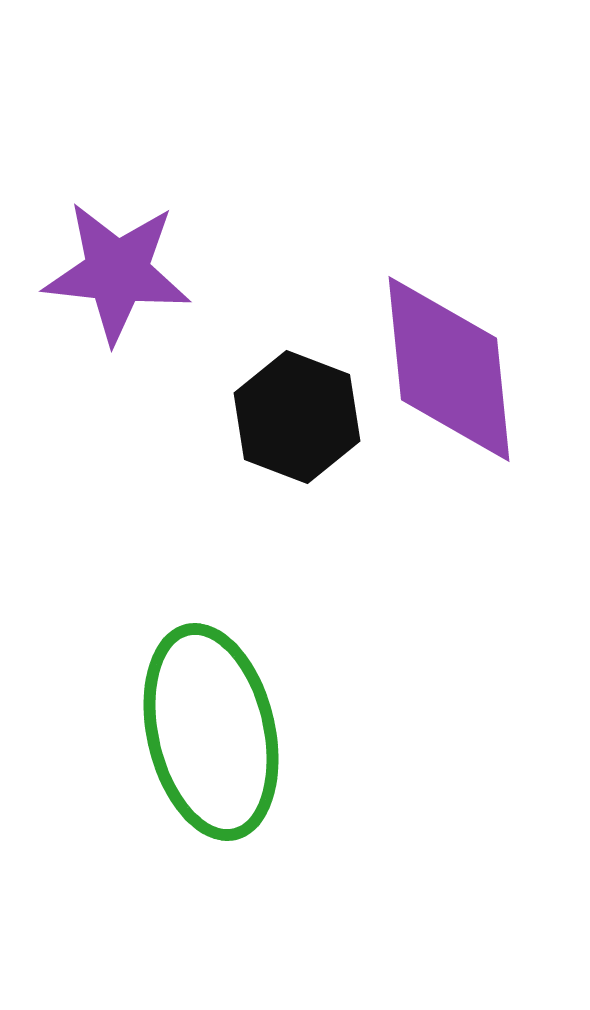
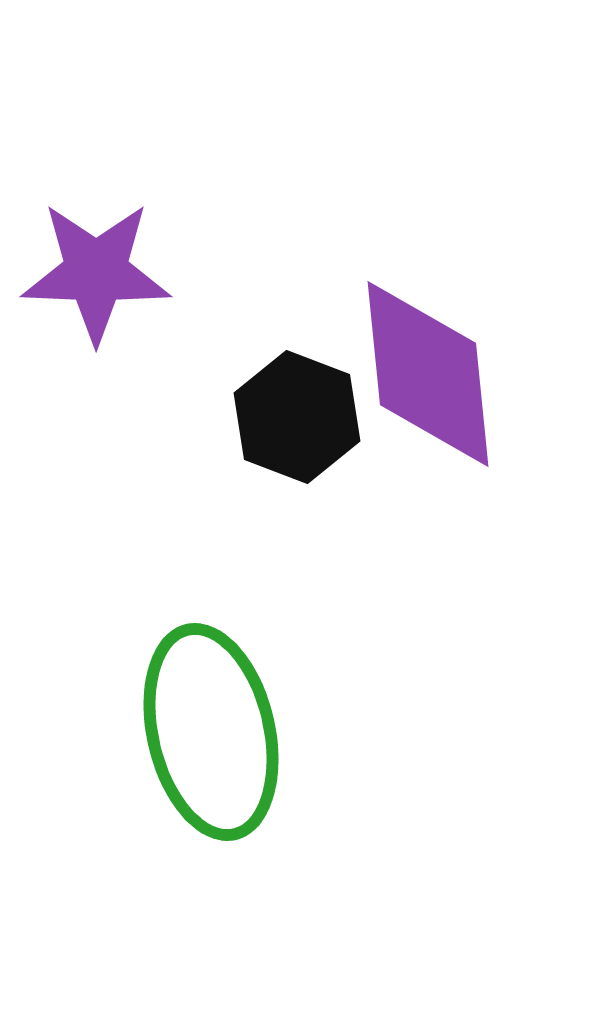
purple star: moved 21 px left; rotated 4 degrees counterclockwise
purple diamond: moved 21 px left, 5 px down
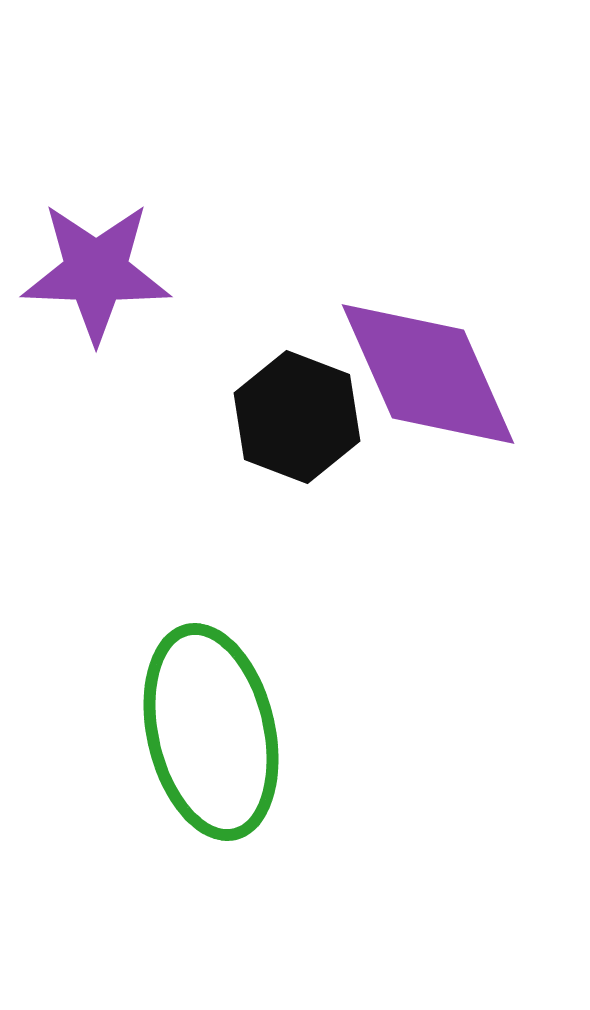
purple diamond: rotated 18 degrees counterclockwise
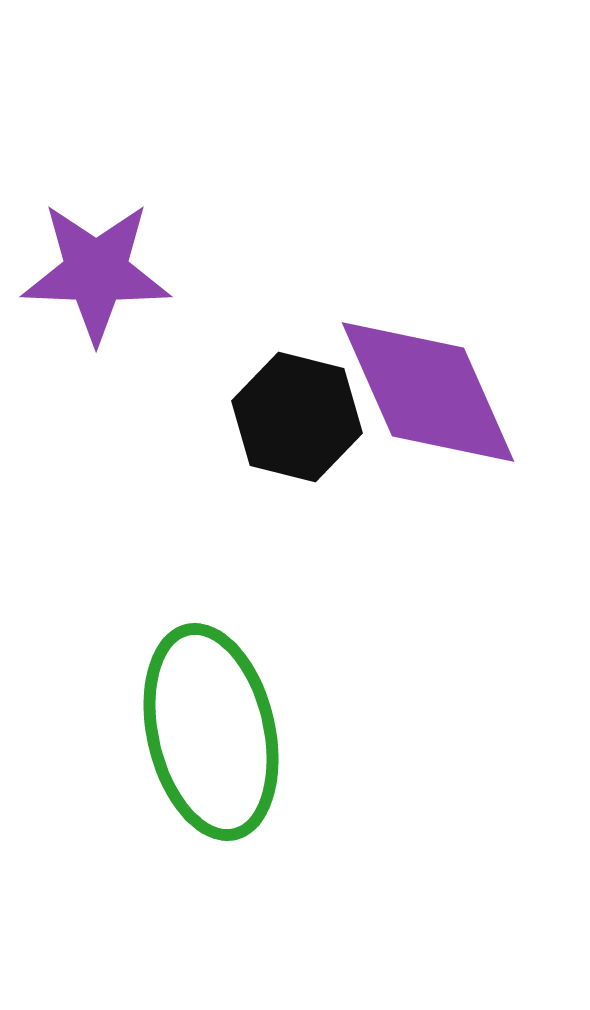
purple diamond: moved 18 px down
black hexagon: rotated 7 degrees counterclockwise
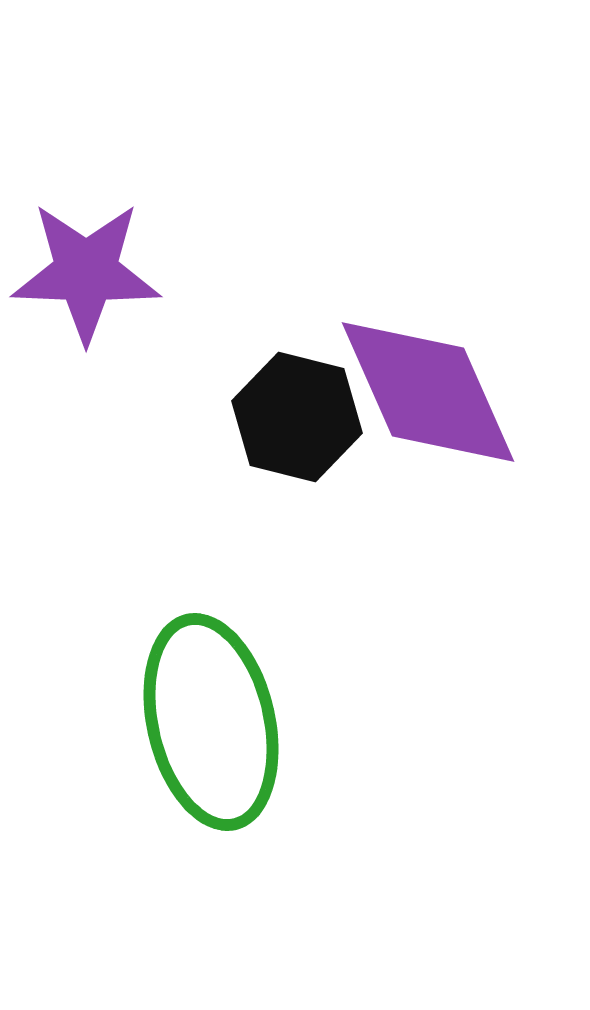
purple star: moved 10 px left
green ellipse: moved 10 px up
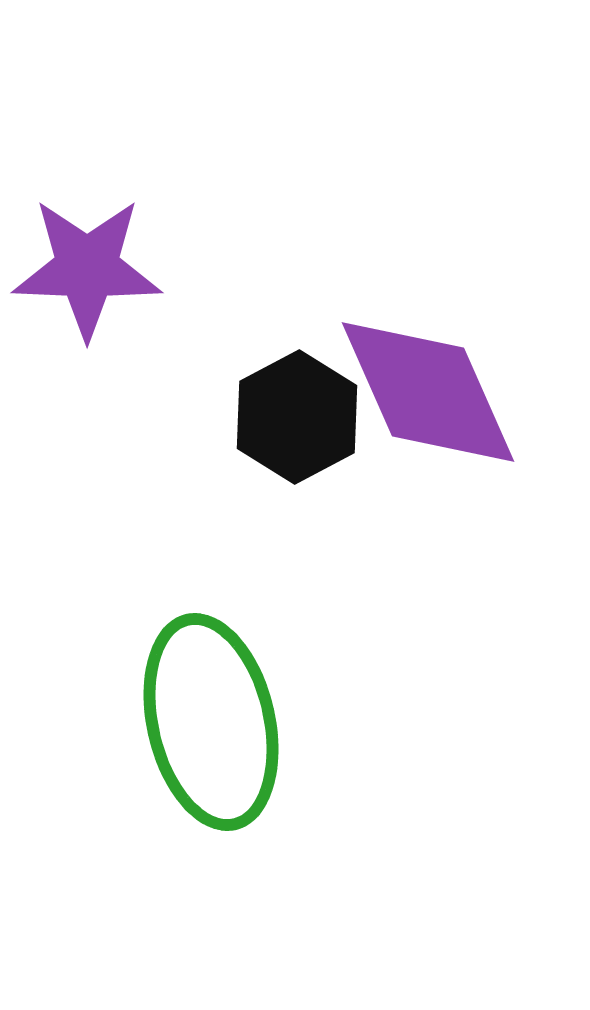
purple star: moved 1 px right, 4 px up
black hexagon: rotated 18 degrees clockwise
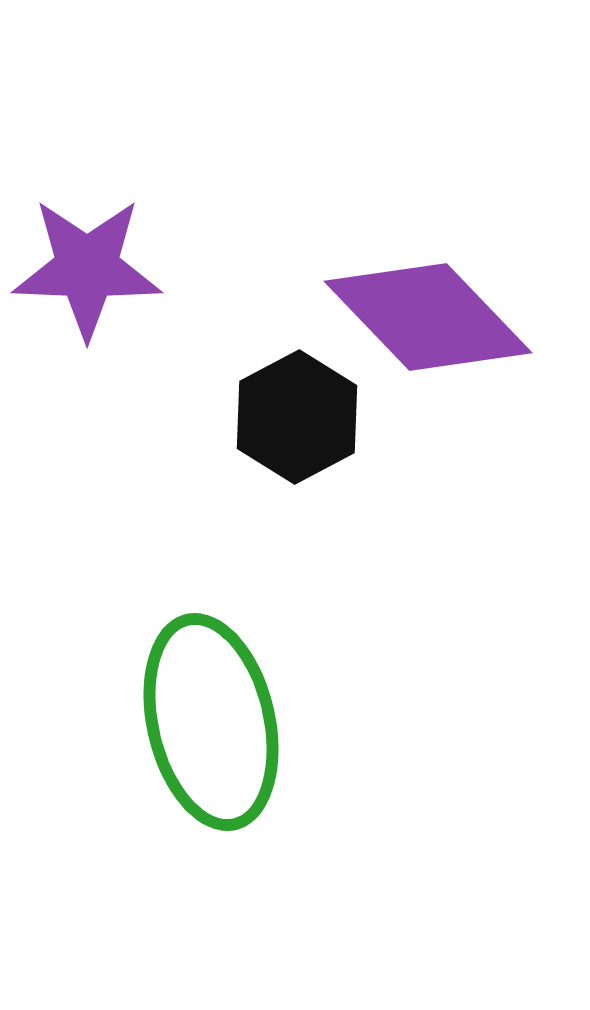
purple diamond: moved 75 px up; rotated 20 degrees counterclockwise
